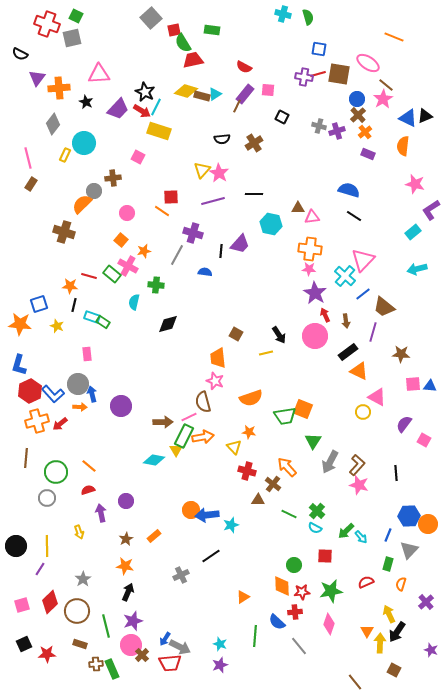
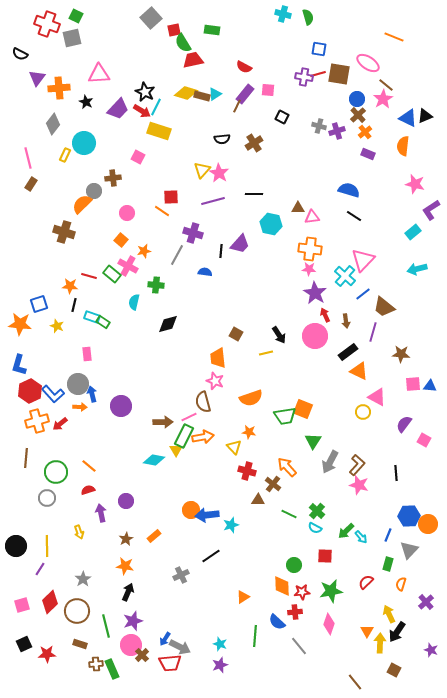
yellow diamond at (186, 91): moved 2 px down
red semicircle at (366, 582): rotated 21 degrees counterclockwise
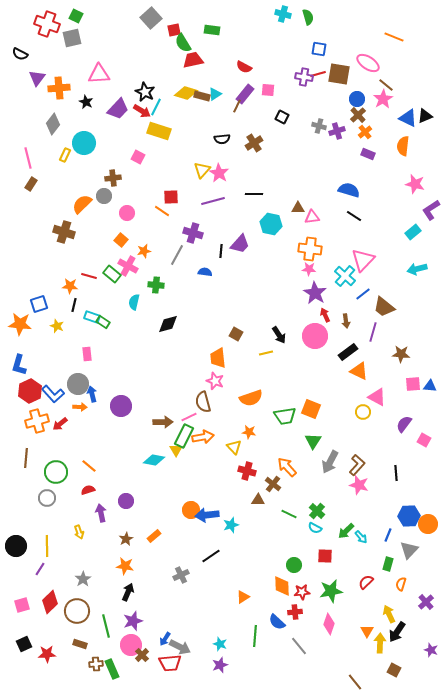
gray circle at (94, 191): moved 10 px right, 5 px down
orange square at (303, 409): moved 8 px right
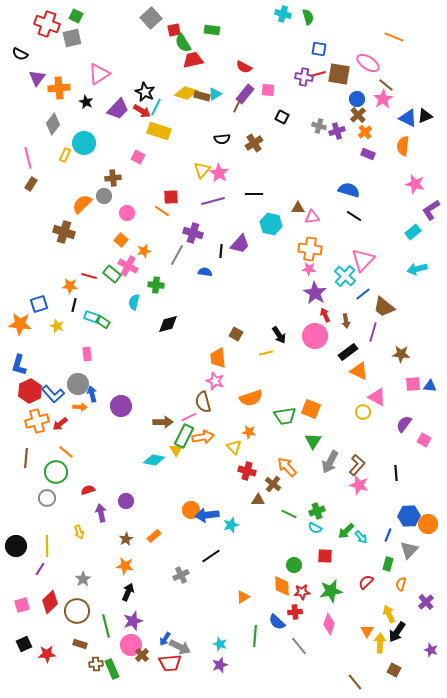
pink triangle at (99, 74): rotated 30 degrees counterclockwise
orange line at (89, 466): moved 23 px left, 14 px up
green cross at (317, 511): rotated 28 degrees clockwise
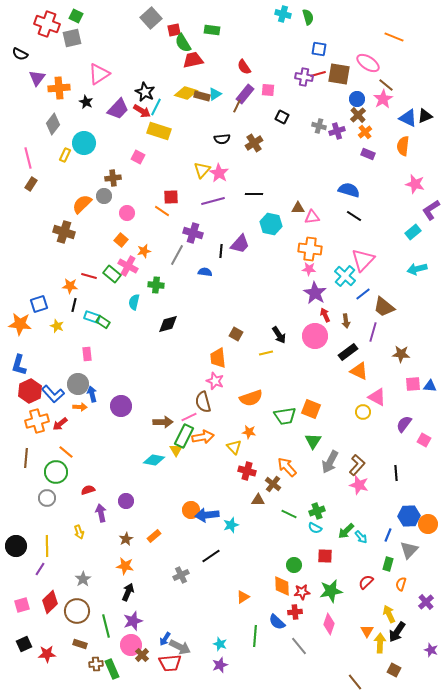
red semicircle at (244, 67): rotated 28 degrees clockwise
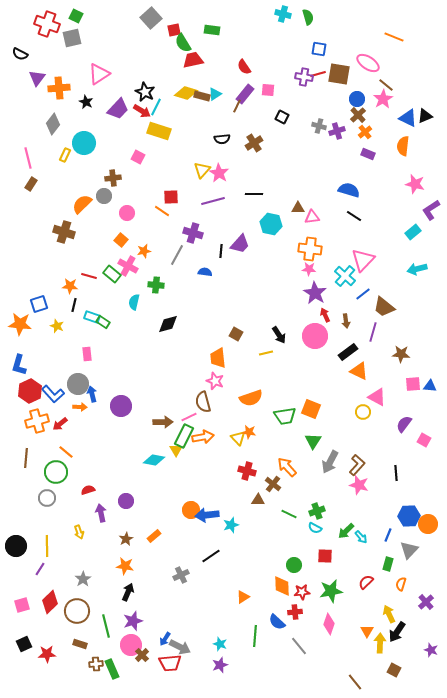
yellow triangle at (234, 447): moved 4 px right, 9 px up
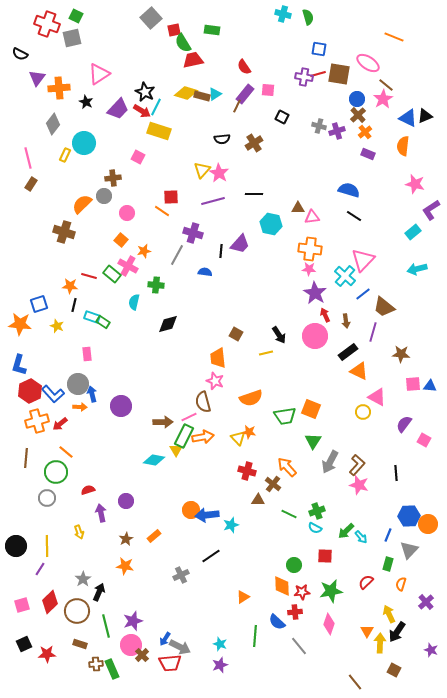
black arrow at (128, 592): moved 29 px left
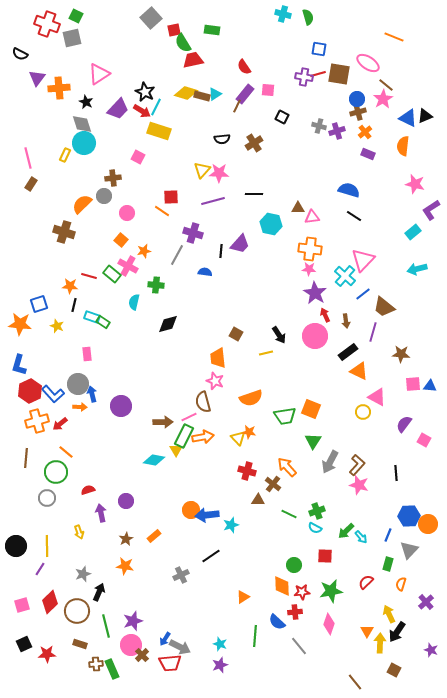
brown cross at (358, 115): moved 3 px up; rotated 28 degrees clockwise
gray diamond at (53, 124): moved 29 px right; rotated 55 degrees counterclockwise
pink star at (219, 173): rotated 30 degrees counterclockwise
gray star at (83, 579): moved 5 px up; rotated 14 degrees clockwise
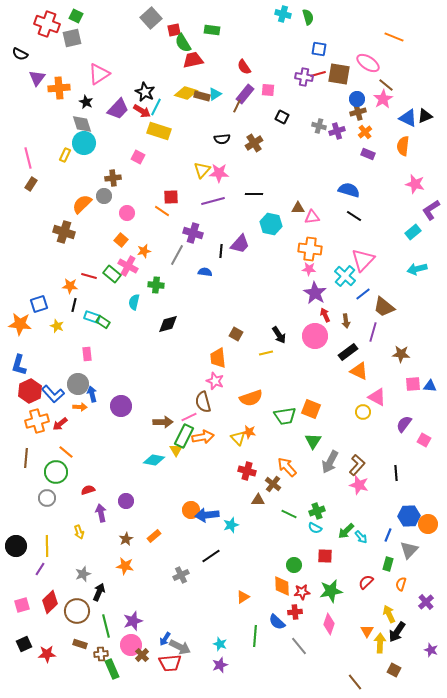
brown cross at (96, 664): moved 5 px right, 10 px up
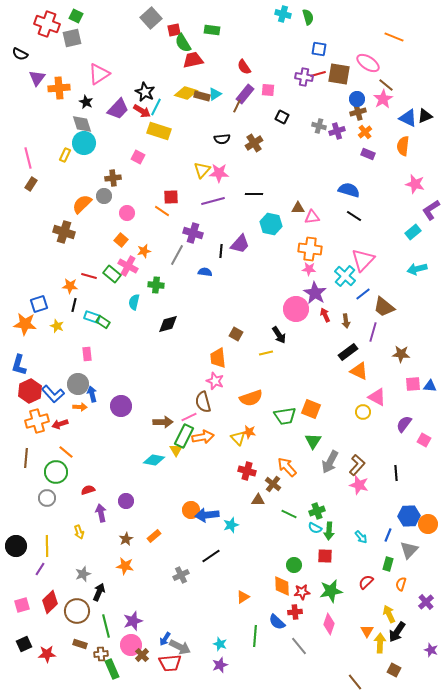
orange star at (20, 324): moved 5 px right
pink circle at (315, 336): moved 19 px left, 27 px up
red arrow at (60, 424): rotated 21 degrees clockwise
green arrow at (346, 531): moved 17 px left; rotated 42 degrees counterclockwise
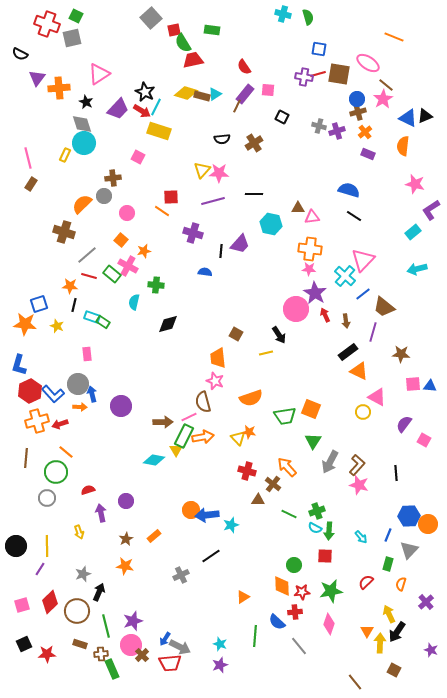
gray line at (177, 255): moved 90 px left; rotated 20 degrees clockwise
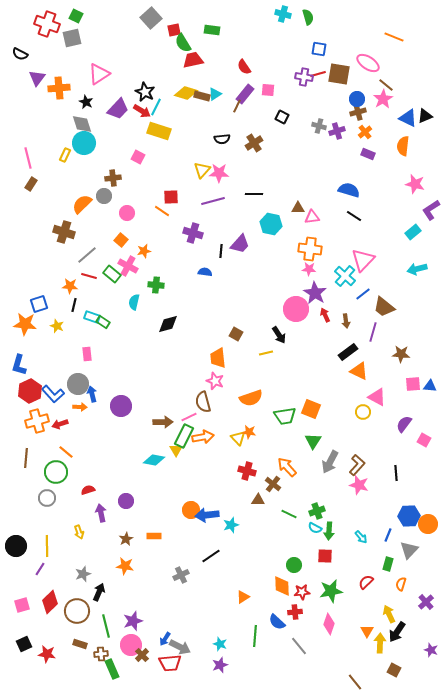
orange rectangle at (154, 536): rotated 40 degrees clockwise
red star at (47, 654): rotated 12 degrees clockwise
